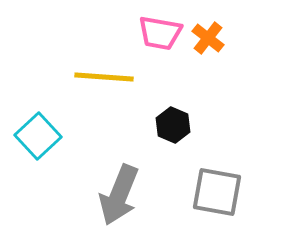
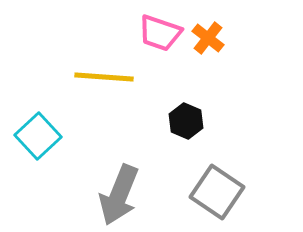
pink trapezoid: rotated 9 degrees clockwise
black hexagon: moved 13 px right, 4 px up
gray square: rotated 24 degrees clockwise
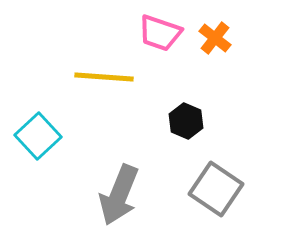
orange cross: moved 7 px right
gray square: moved 1 px left, 3 px up
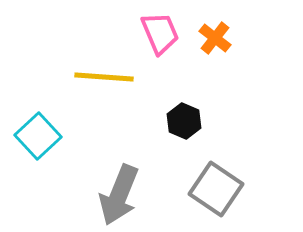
pink trapezoid: rotated 132 degrees counterclockwise
black hexagon: moved 2 px left
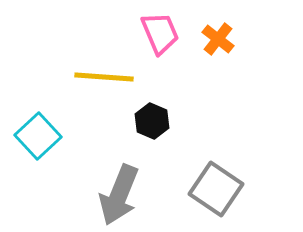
orange cross: moved 3 px right, 1 px down
black hexagon: moved 32 px left
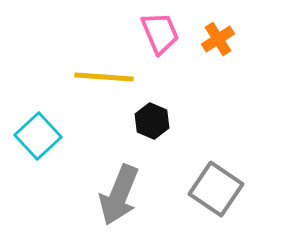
orange cross: rotated 20 degrees clockwise
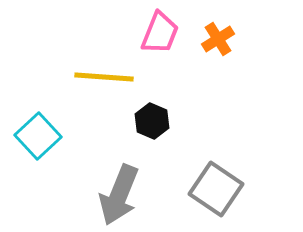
pink trapezoid: rotated 45 degrees clockwise
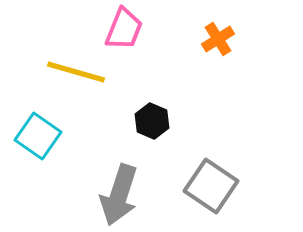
pink trapezoid: moved 36 px left, 4 px up
yellow line: moved 28 px left, 5 px up; rotated 12 degrees clockwise
cyan square: rotated 12 degrees counterclockwise
gray square: moved 5 px left, 3 px up
gray arrow: rotated 4 degrees counterclockwise
